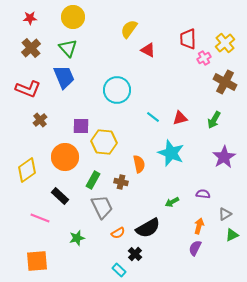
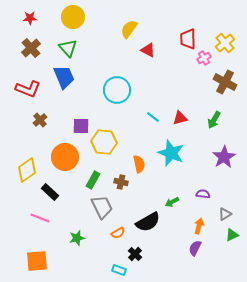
black rectangle at (60, 196): moved 10 px left, 4 px up
black semicircle at (148, 228): moved 6 px up
cyan rectangle at (119, 270): rotated 24 degrees counterclockwise
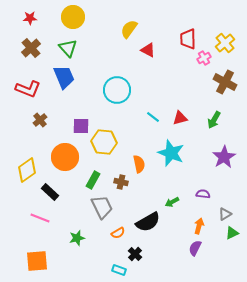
green triangle at (232, 235): moved 2 px up
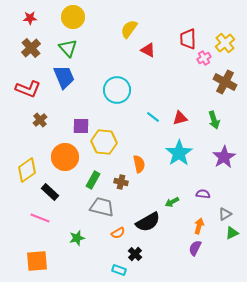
green arrow at (214, 120): rotated 48 degrees counterclockwise
cyan star at (171, 153): moved 8 px right; rotated 16 degrees clockwise
gray trapezoid at (102, 207): rotated 50 degrees counterclockwise
